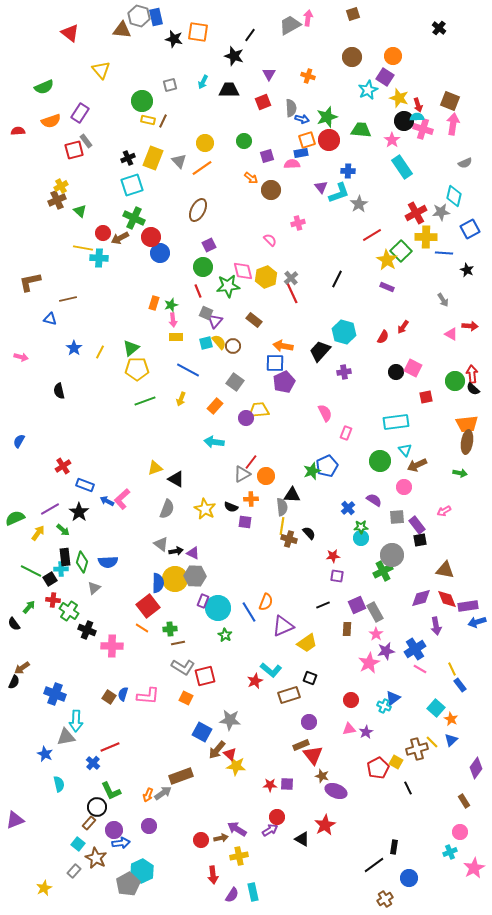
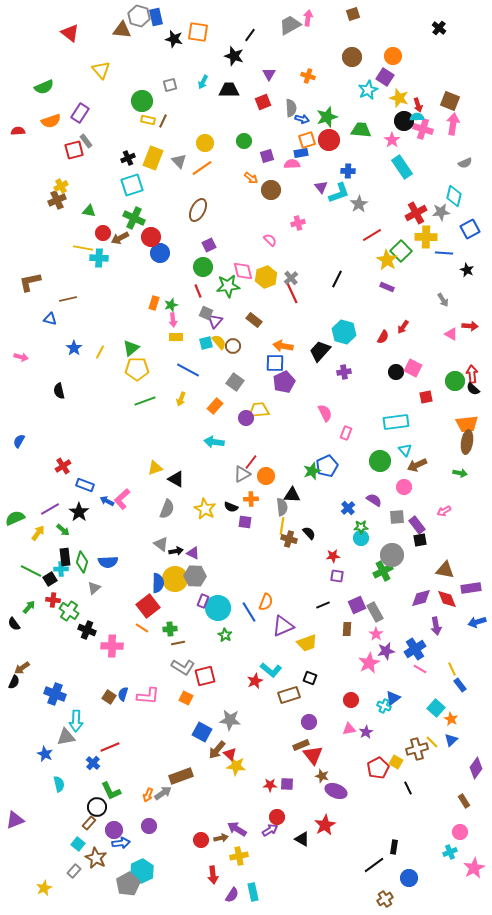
green triangle at (80, 211): moved 9 px right; rotated 32 degrees counterclockwise
purple rectangle at (468, 606): moved 3 px right, 18 px up
yellow trapezoid at (307, 643): rotated 15 degrees clockwise
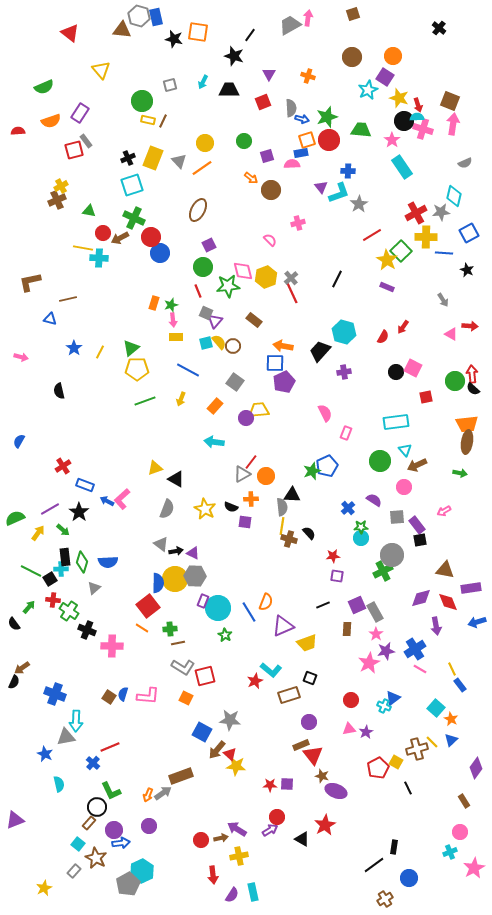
blue square at (470, 229): moved 1 px left, 4 px down
red diamond at (447, 599): moved 1 px right, 3 px down
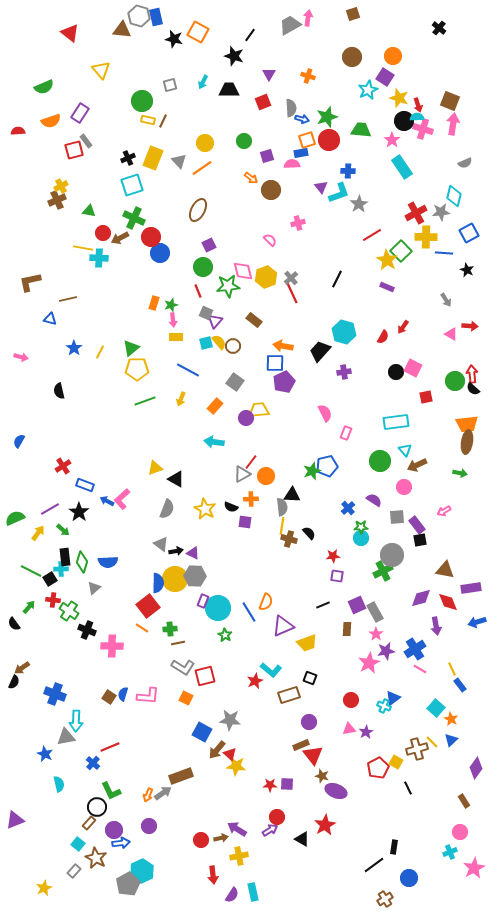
orange square at (198, 32): rotated 20 degrees clockwise
gray arrow at (443, 300): moved 3 px right
blue pentagon at (327, 466): rotated 10 degrees clockwise
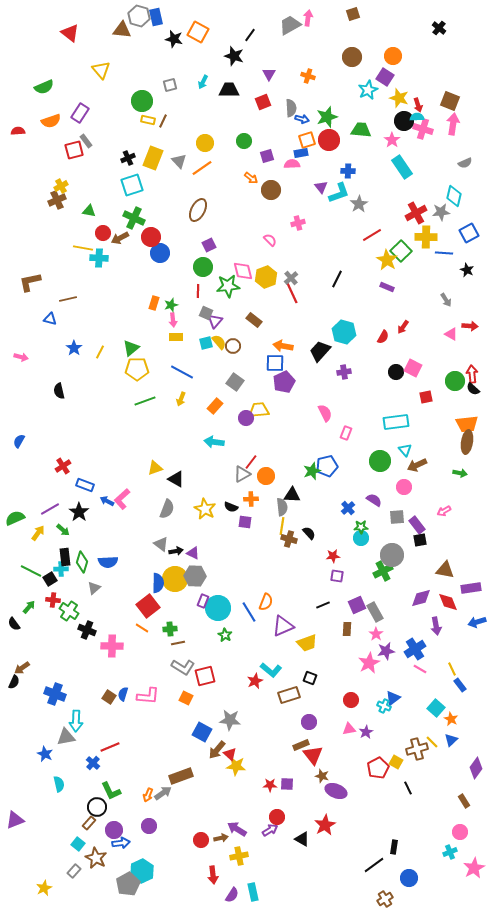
red line at (198, 291): rotated 24 degrees clockwise
blue line at (188, 370): moved 6 px left, 2 px down
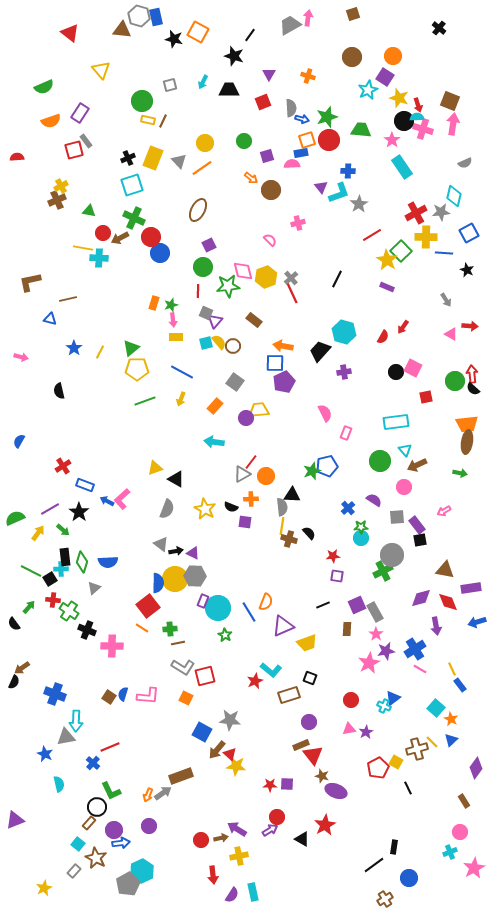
red semicircle at (18, 131): moved 1 px left, 26 px down
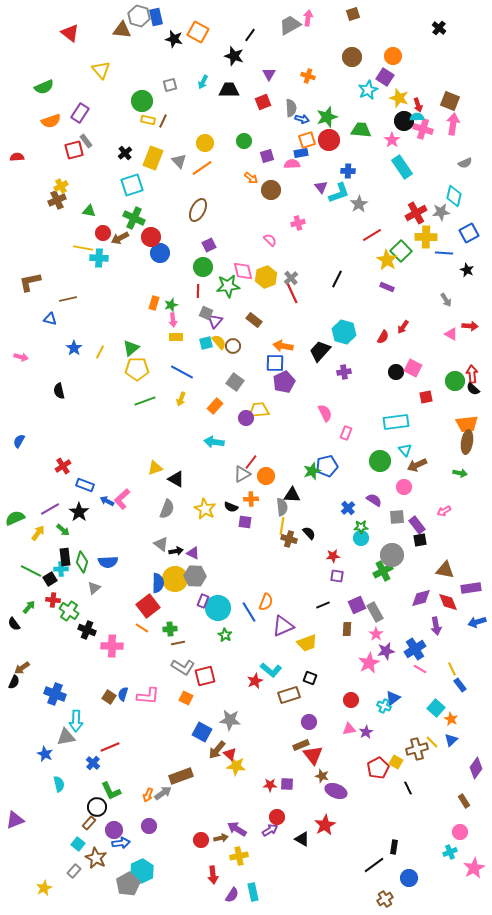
black cross at (128, 158): moved 3 px left, 5 px up; rotated 16 degrees counterclockwise
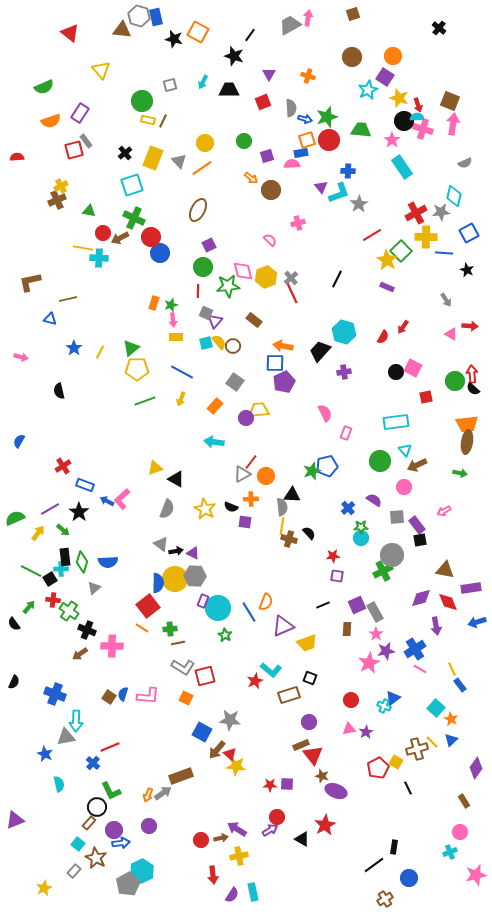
blue arrow at (302, 119): moved 3 px right
brown arrow at (22, 668): moved 58 px right, 14 px up
pink star at (474, 868): moved 2 px right, 7 px down; rotated 15 degrees clockwise
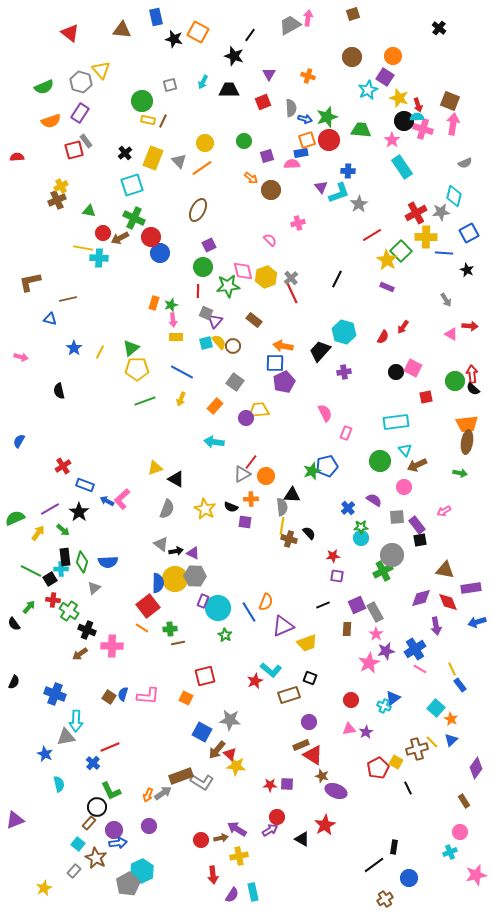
gray hexagon at (139, 16): moved 58 px left, 66 px down
gray L-shape at (183, 667): moved 19 px right, 115 px down
red triangle at (313, 755): rotated 20 degrees counterclockwise
blue arrow at (121, 843): moved 3 px left
